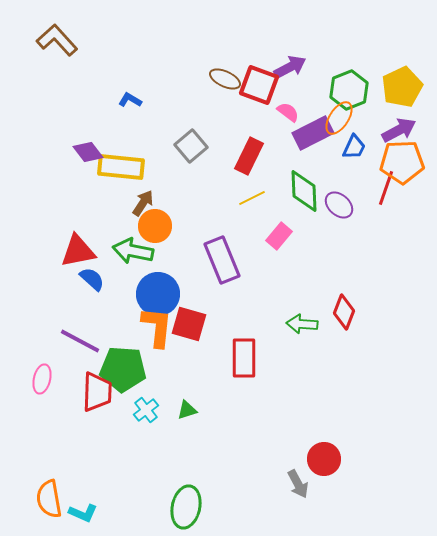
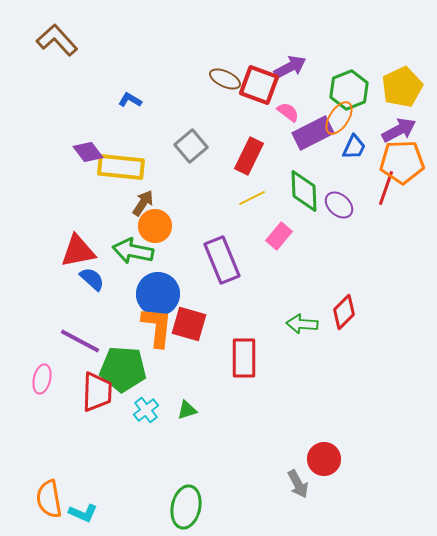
red diamond at (344, 312): rotated 24 degrees clockwise
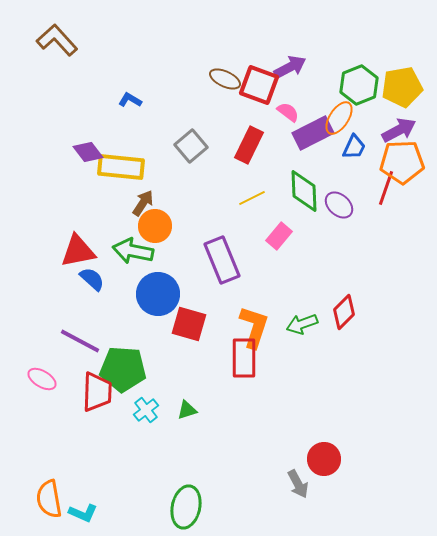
yellow pentagon at (402, 87): rotated 15 degrees clockwise
green hexagon at (349, 90): moved 10 px right, 5 px up
red rectangle at (249, 156): moved 11 px up
green arrow at (302, 324): rotated 24 degrees counterclockwise
orange L-shape at (157, 327): moved 97 px right; rotated 12 degrees clockwise
pink ellipse at (42, 379): rotated 72 degrees counterclockwise
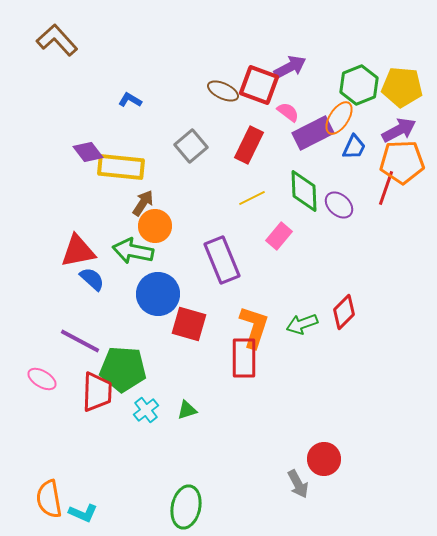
brown ellipse at (225, 79): moved 2 px left, 12 px down
yellow pentagon at (402, 87): rotated 15 degrees clockwise
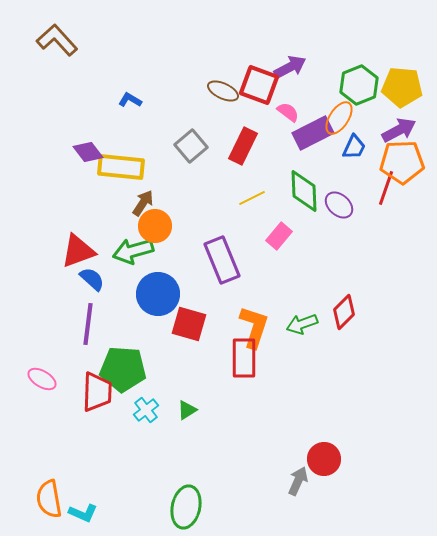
red rectangle at (249, 145): moved 6 px left, 1 px down
red triangle at (78, 251): rotated 9 degrees counterclockwise
green arrow at (133, 251): rotated 27 degrees counterclockwise
purple line at (80, 341): moved 8 px right, 17 px up; rotated 69 degrees clockwise
green triangle at (187, 410): rotated 15 degrees counterclockwise
gray arrow at (298, 484): moved 3 px up; rotated 128 degrees counterclockwise
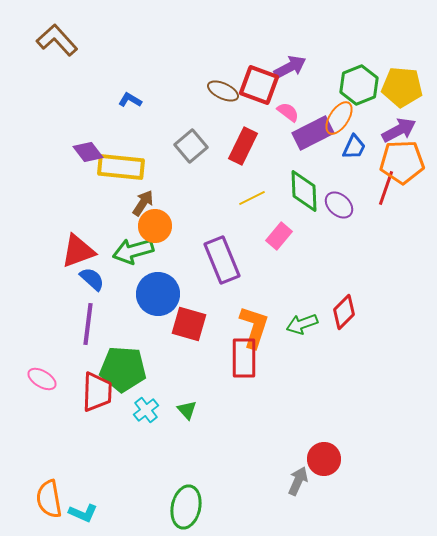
green triangle at (187, 410): rotated 40 degrees counterclockwise
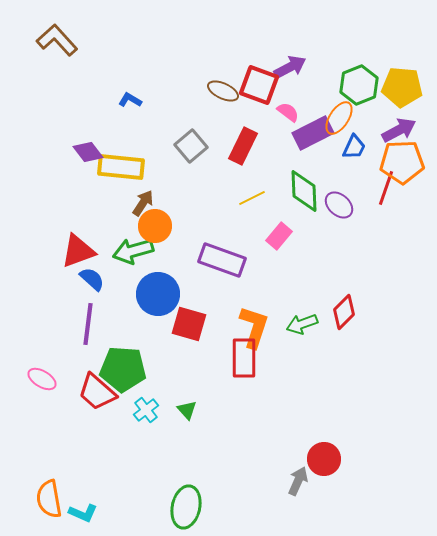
purple rectangle at (222, 260): rotated 48 degrees counterclockwise
red trapezoid at (97, 392): rotated 129 degrees clockwise
